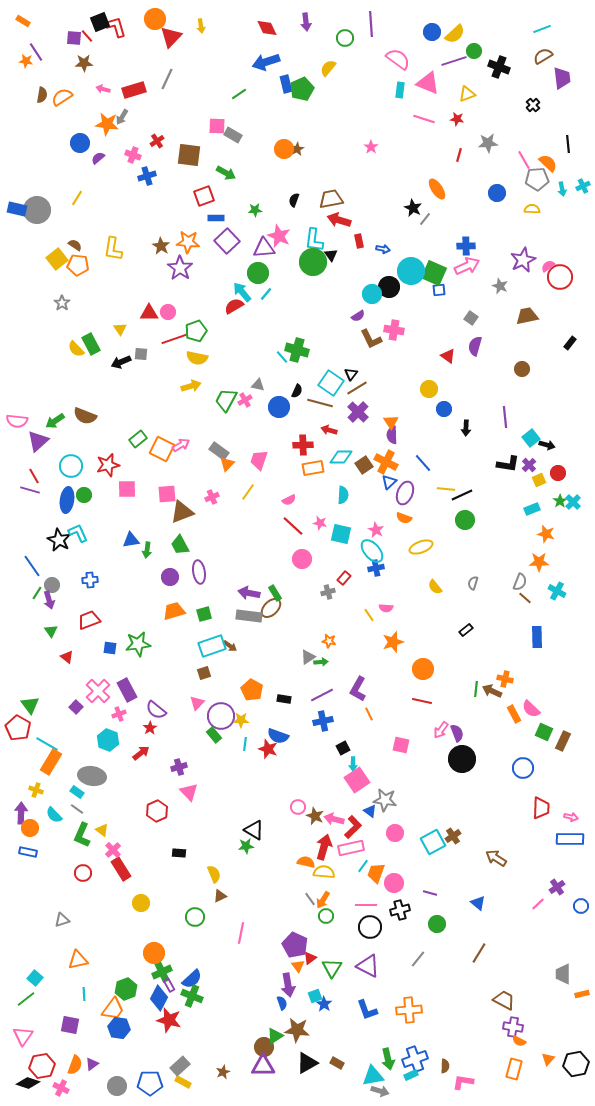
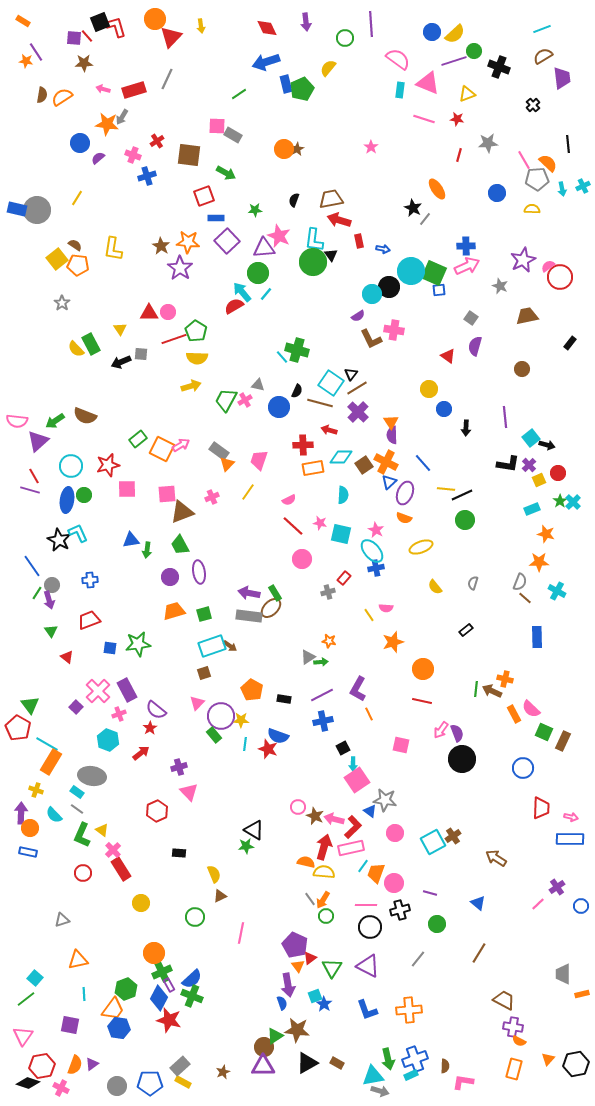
green pentagon at (196, 331): rotated 20 degrees counterclockwise
yellow semicircle at (197, 358): rotated 10 degrees counterclockwise
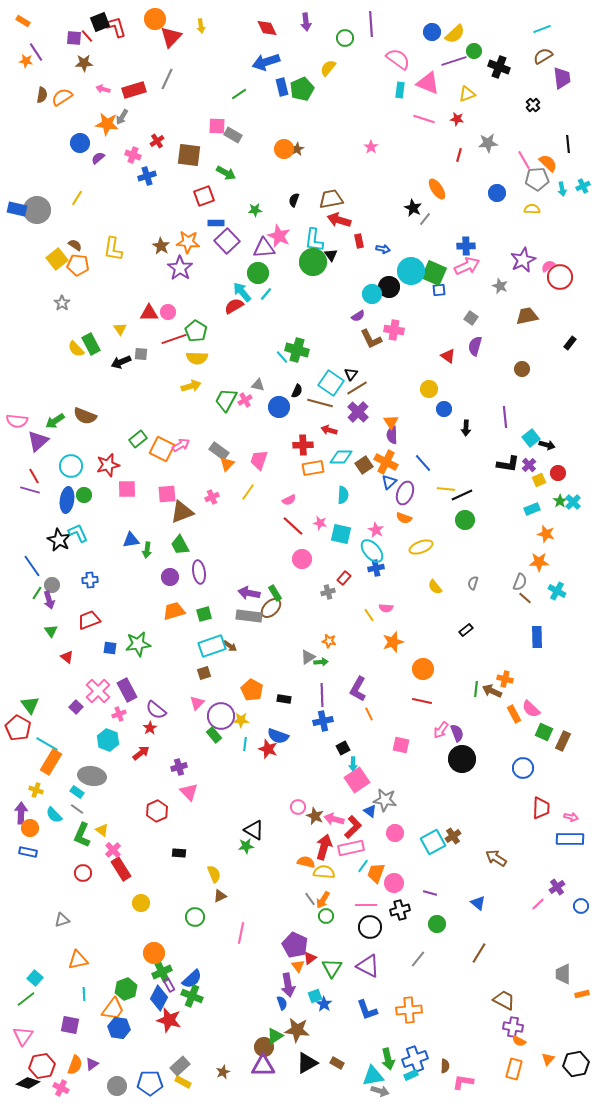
blue rectangle at (286, 84): moved 4 px left, 3 px down
blue rectangle at (216, 218): moved 5 px down
purple line at (322, 695): rotated 65 degrees counterclockwise
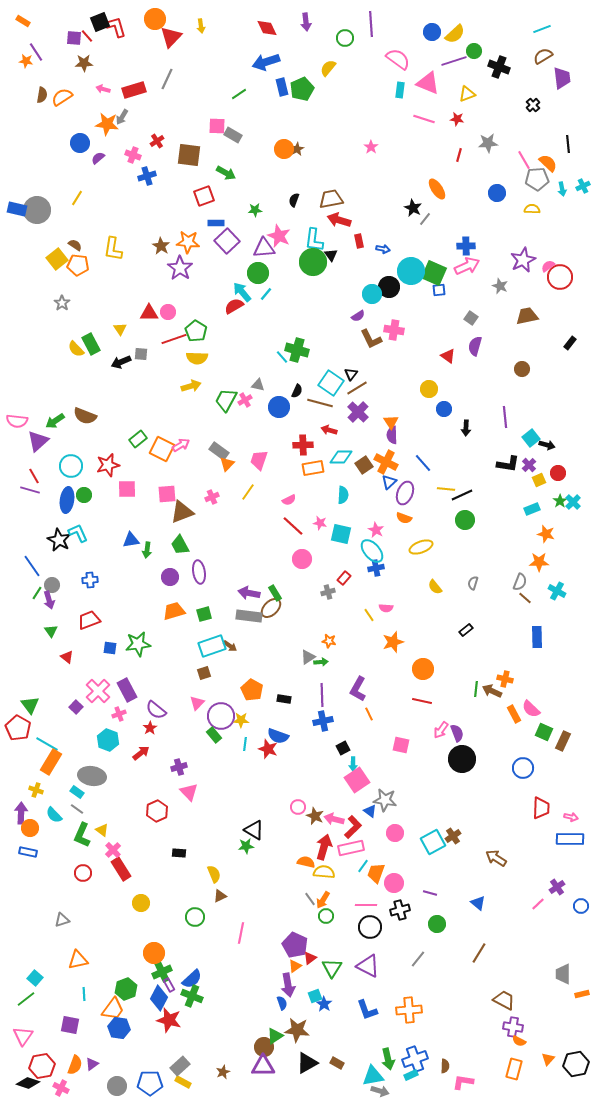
orange triangle at (298, 966): moved 3 px left; rotated 32 degrees clockwise
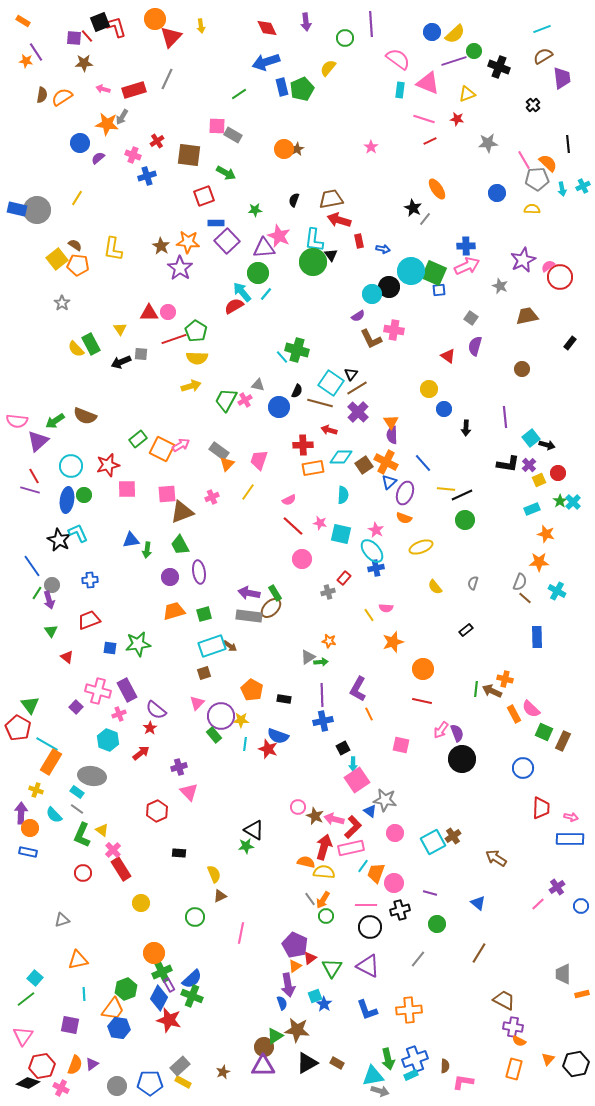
red line at (459, 155): moved 29 px left, 14 px up; rotated 48 degrees clockwise
pink cross at (98, 691): rotated 30 degrees counterclockwise
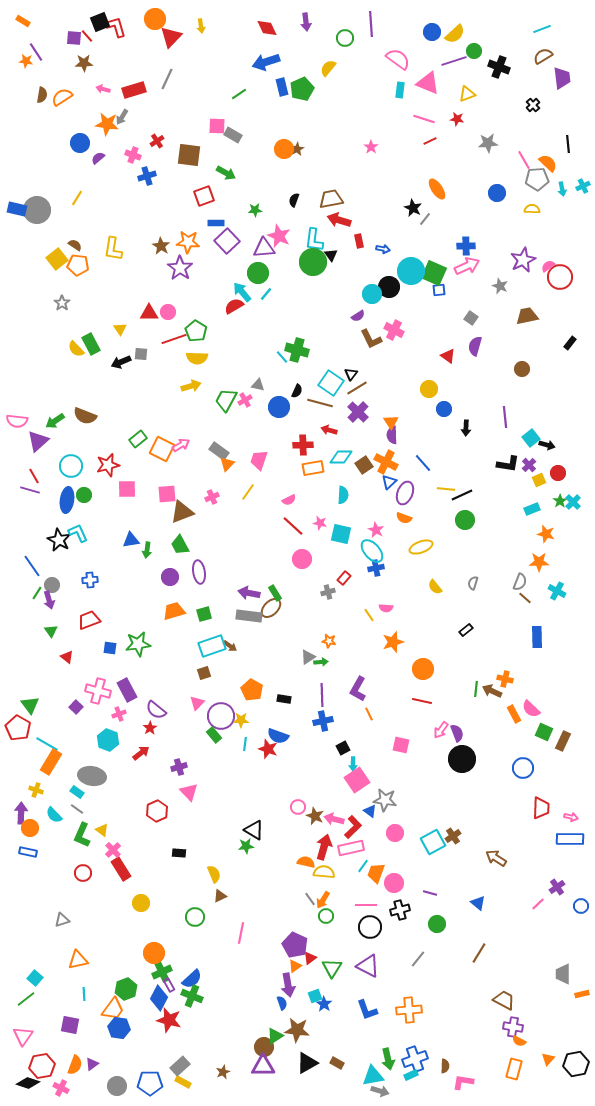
pink cross at (394, 330): rotated 18 degrees clockwise
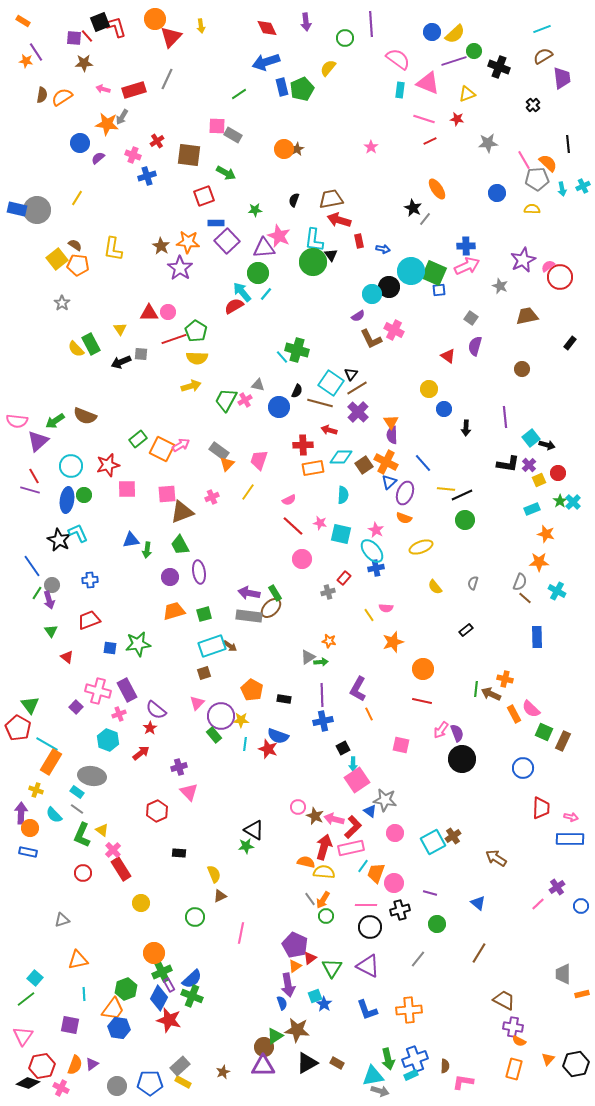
brown arrow at (492, 691): moved 1 px left, 3 px down
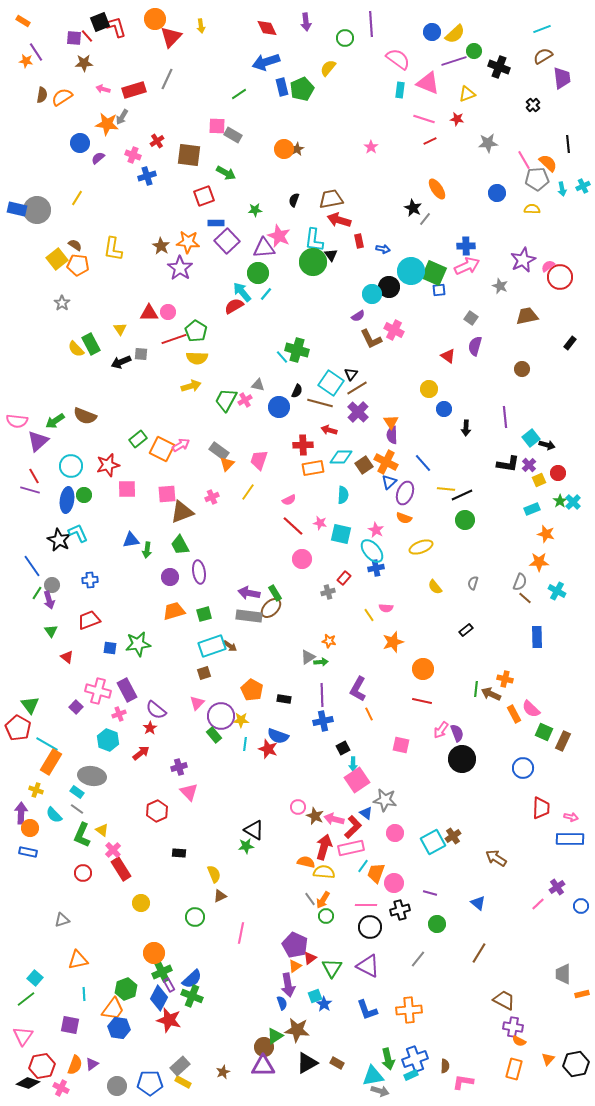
blue triangle at (370, 811): moved 4 px left, 2 px down
